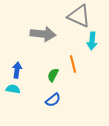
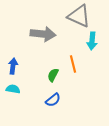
blue arrow: moved 4 px left, 4 px up
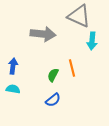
orange line: moved 1 px left, 4 px down
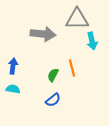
gray triangle: moved 2 px left, 3 px down; rotated 25 degrees counterclockwise
cyan arrow: rotated 18 degrees counterclockwise
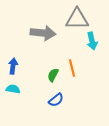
gray arrow: moved 1 px up
blue semicircle: moved 3 px right
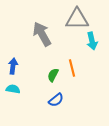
gray arrow: moved 1 px left, 1 px down; rotated 125 degrees counterclockwise
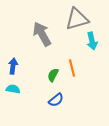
gray triangle: rotated 15 degrees counterclockwise
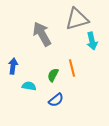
cyan semicircle: moved 16 px right, 3 px up
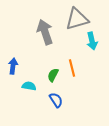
gray arrow: moved 3 px right, 2 px up; rotated 10 degrees clockwise
blue semicircle: rotated 84 degrees counterclockwise
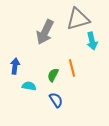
gray triangle: moved 1 px right
gray arrow: rotated 135 degrees counterclockwise
blue arrow: moved 2 px right
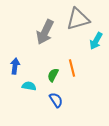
cyan arrow: moved 4 px right; rotated 42 degrees clockwise
